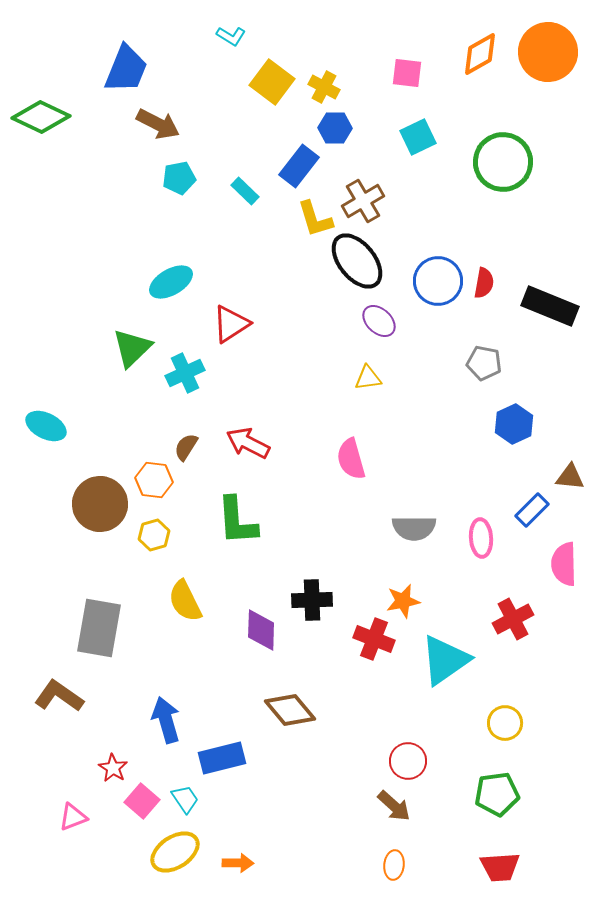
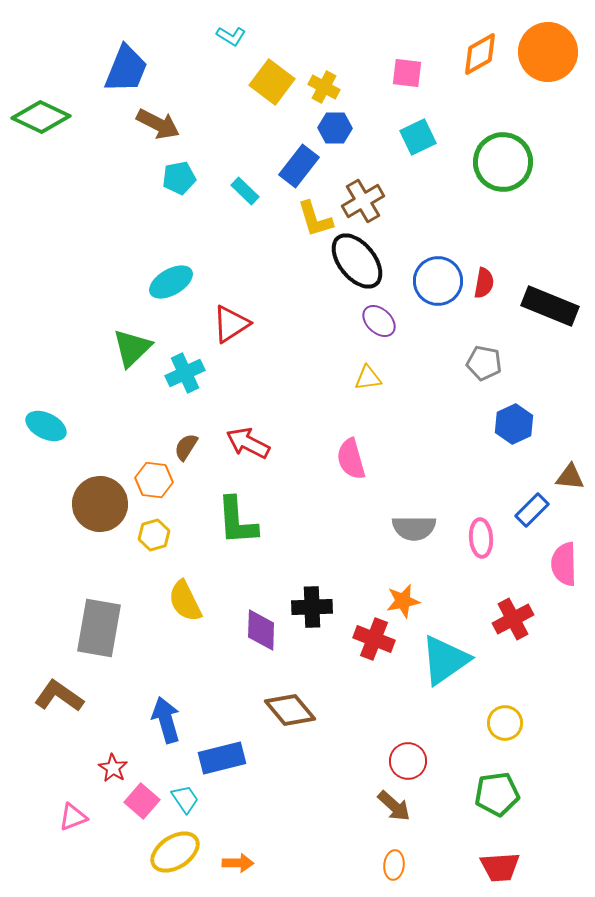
black cross at (312, 600): moved 7 px down
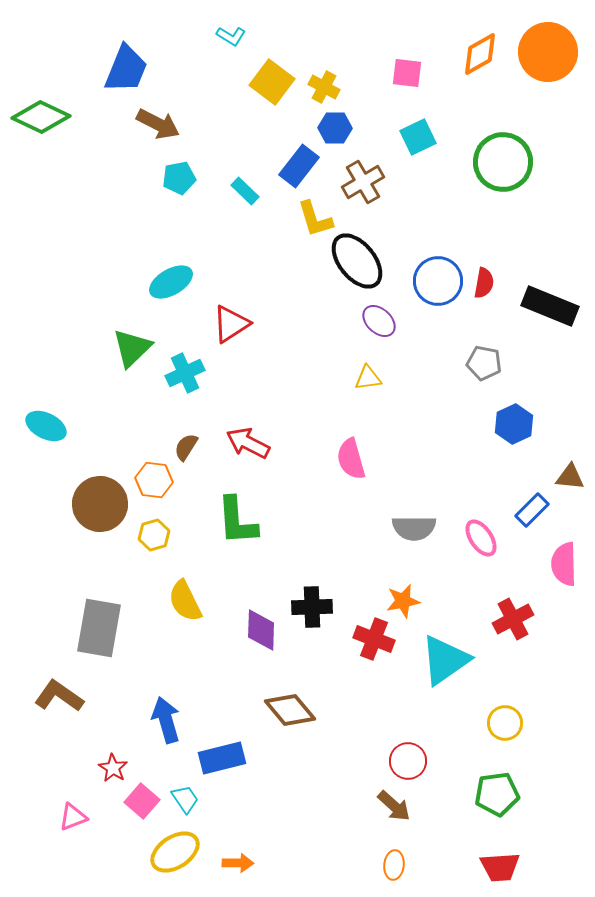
brown cross at (363, 201): moved 19 px up
pink ellipse at (481, 538): rotated 30 degrees counterclockwise
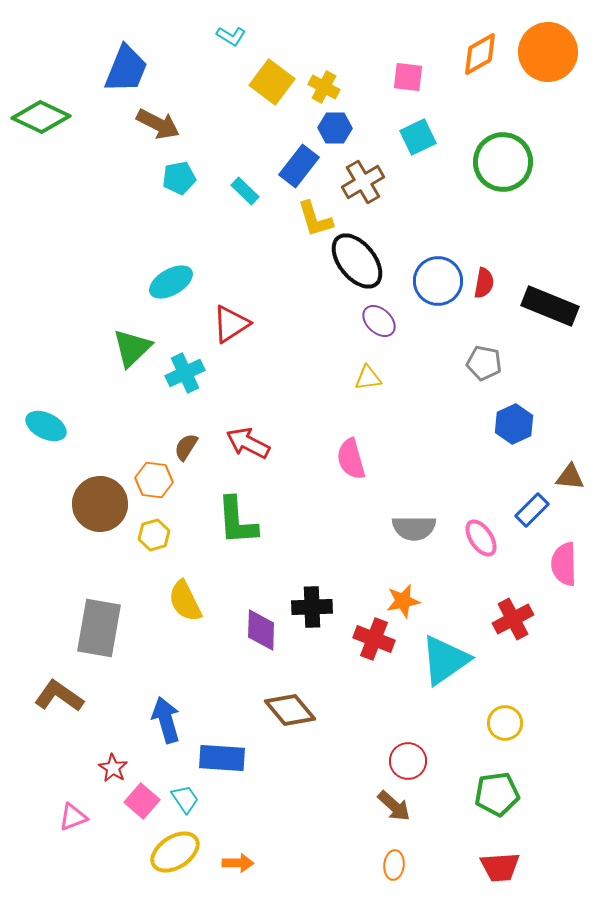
pink square at (407, 73): moved 1 px right, 4 px down
blue rectangle at (222, 758): rotated 18 degrees clockwise
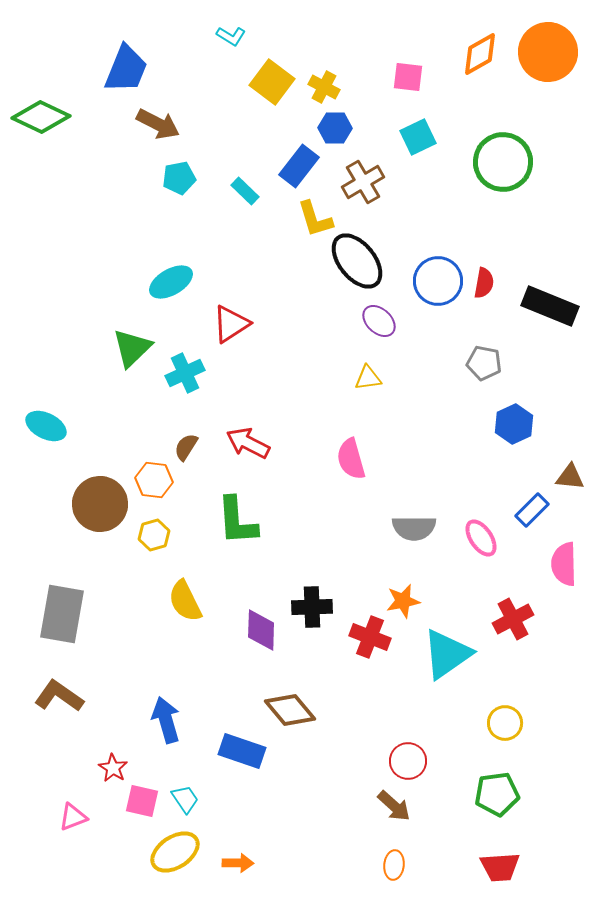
gray rectangle at (99, 628): moved 37 px left, 14 px up
red cross at (374, 639): moved 4 px left, 2 px up
cyan triangle at (445, 660): moved 2 px right, 6 px up
blue rectangle at (222, 758): moved 20 px right, 7 px up; rotated 15 degrees clockwise
pink square at (142, 801): rotated 28 degrees counterclockwise
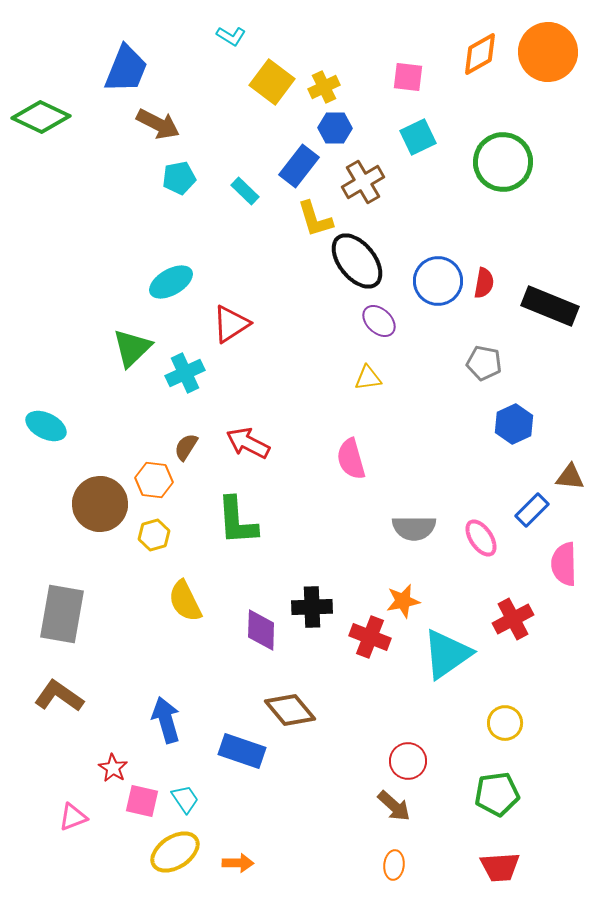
yellow cross at (324, 87): rotated 36 degrees clockwise
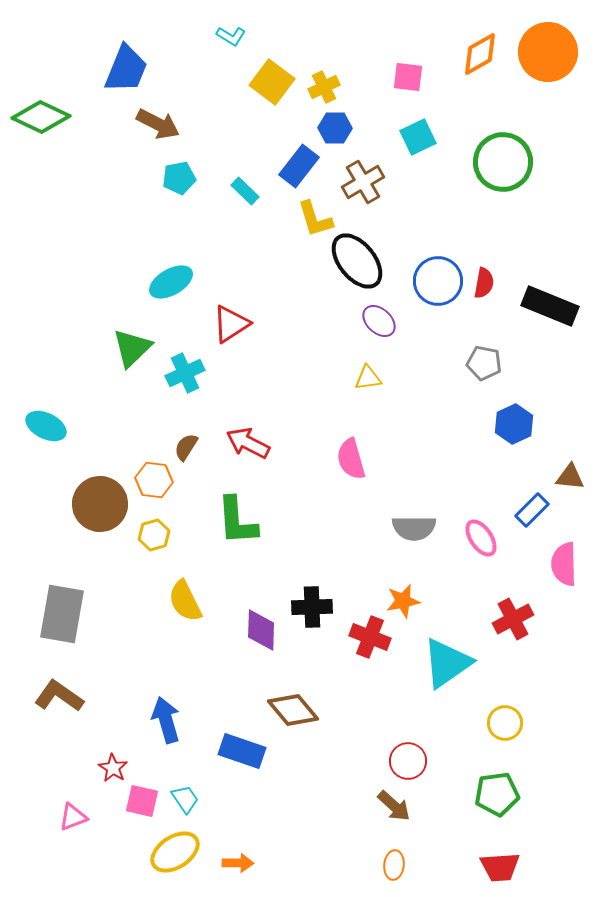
cyan triangle at (447, 654): moved 9 px down
brown diamond at (290, 710): moved 3 px right
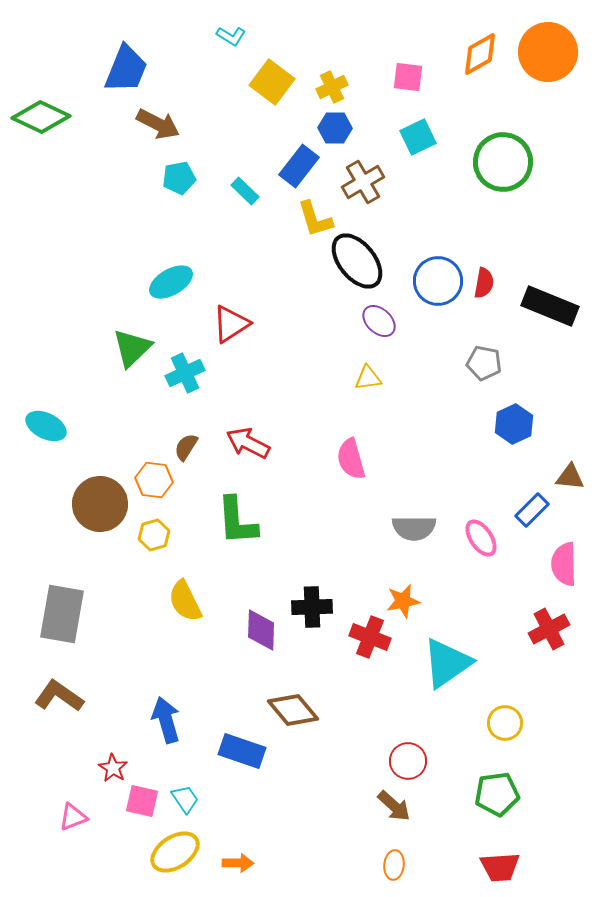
yellow cross at (324, 87): moved 8 px right
red cross at (513, 619): moved 36 px right, 10 px down
